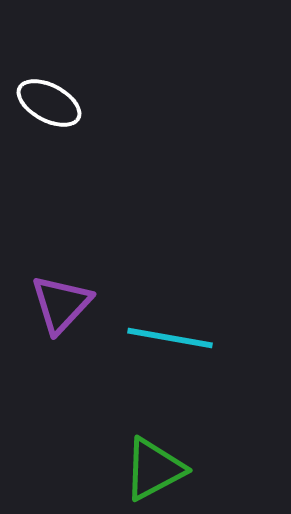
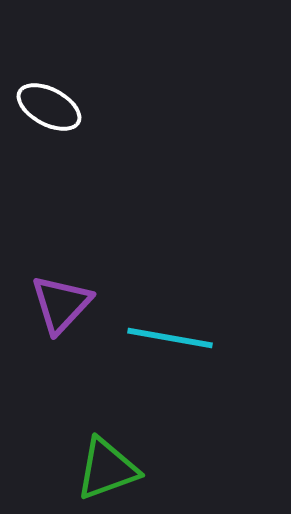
white ellipse: moved 4 px down
green triangle: moved 47 px left; rotated 8 degrees clockwise
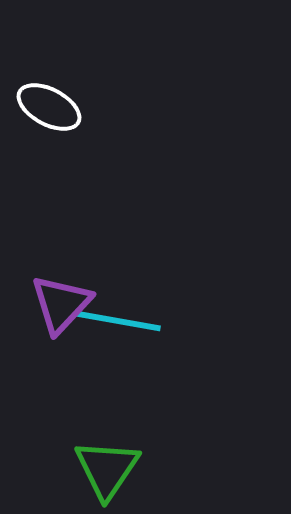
cyan line: moved 52 px left, 17 px up
green triangle: rotated 36 degrees counterclockwise
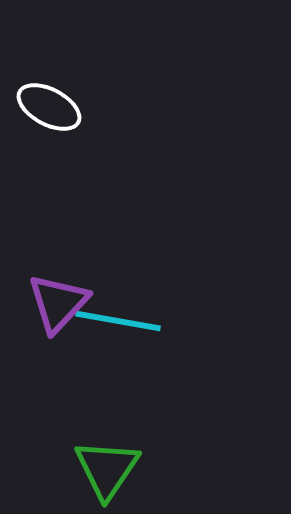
purple triangle: moved 3 px left, 1 px up
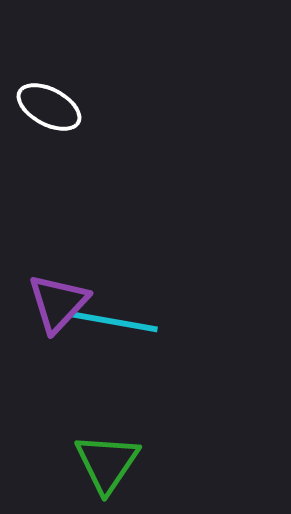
cyan line: moved 3 px left, 1 px down
green triangle: moved 6 px up
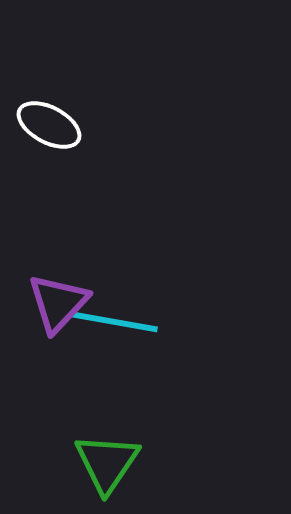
white ellipse: moved 18 px down
